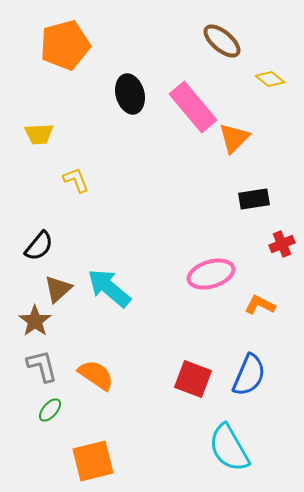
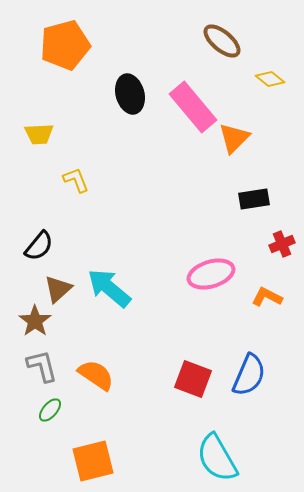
orange L-shape: moved 7 px right, 8 px up
cyan semicircle: moved 12 px left, 10 px down
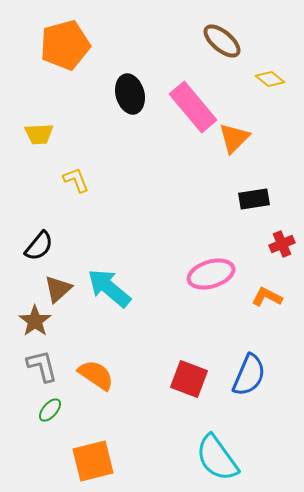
red square: moved 4 px left
cyan semicircle: rotated 6 degrees counterclockwise
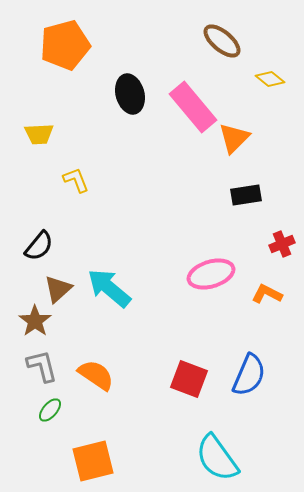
black rectangle: moved 8 px left, 4 px up
orange L-shape: moved 3 px up
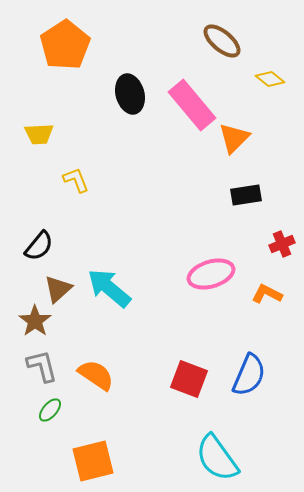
orange pentagon: rotated 18 degrees counterclockwise
pink rectangle: moved 1 px left, 2 px up
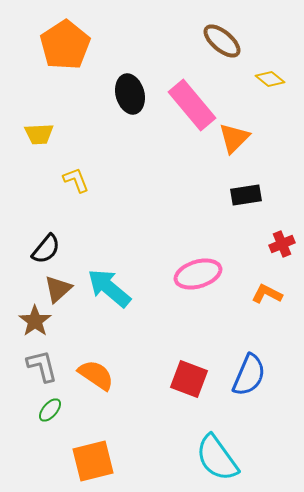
black semicircle: moved 7 px right, 3 px down
pink ellipse: moved 13 px left
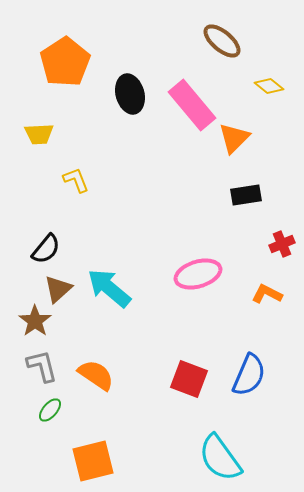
orange pentagon: moved 17 px down
yellow diamond: moved 1 px left, 7 px down
cyan semicircle: moved 3 px right
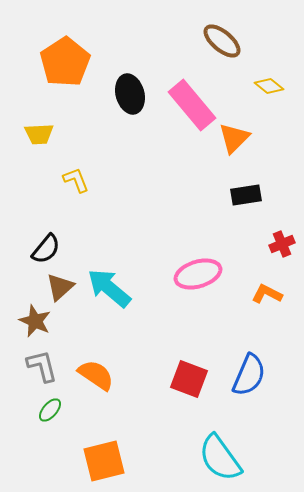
brown triangle: moved 2 px right, 2 px up
brown star: rotated 12 degrees counterclockwise
orange square: moved 11 px right
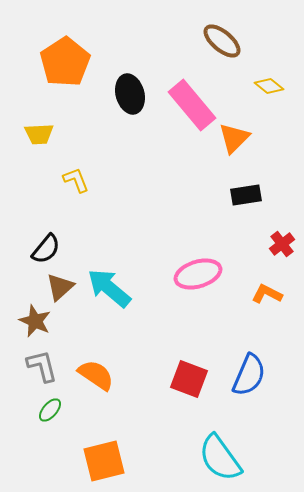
red cross: rotated 15 degrees counterclockwise
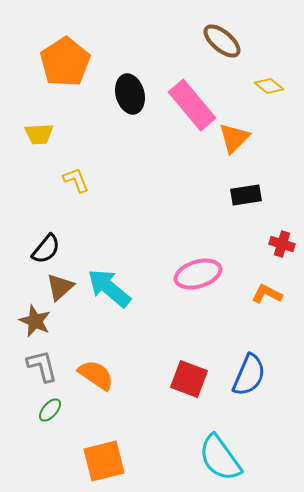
red cross: rotated 35 degrees counterclockwise
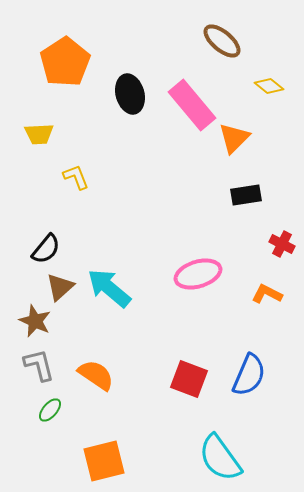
yellow L-shape: moved 3 px up
red cross: rotated 10 degrees clockwise
gray L-shape: moved 3 px left, 1 px up
